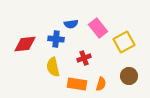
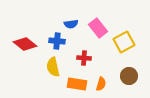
blue cross: moved 1 px right, 2 px down
red diamond: rotated 45 degrees clockwise
red cross: rotated 24 degrees clockwise
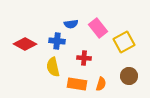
red diamond: rotated 10 degrees counterclockwise
